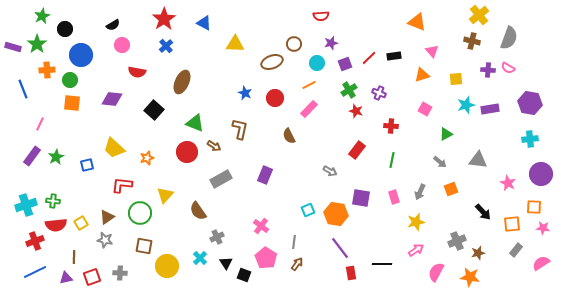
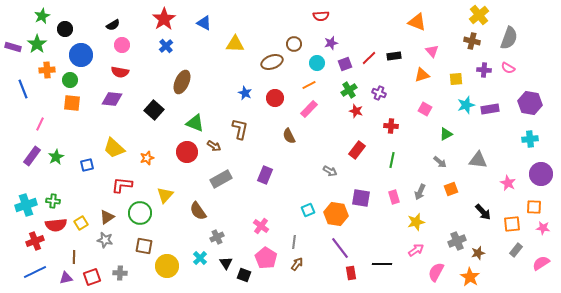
purple cross at (488, 70): moved 4 px left
red semicircle at (137, 72): moved 17 px left
orange star at (470, 277): rotated 24 degrees clockwise
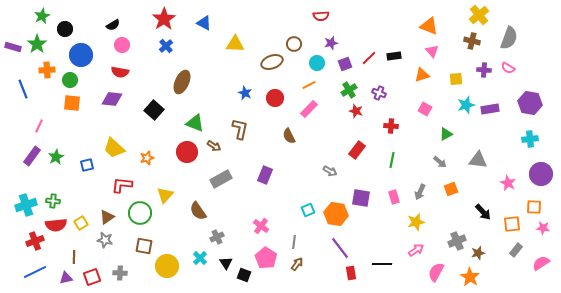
orange triangle at (417, 22): moved 12 px right, 4 px down
pink line at (40, 124): moved 1 px left, 2 px down
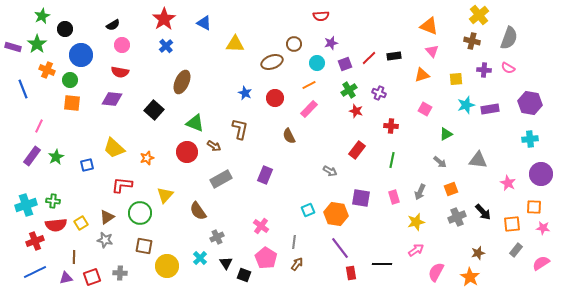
orange cross at (47, 70): rotated 28 degrees clockwise
gray cross at (457, 241): moved 24 px up
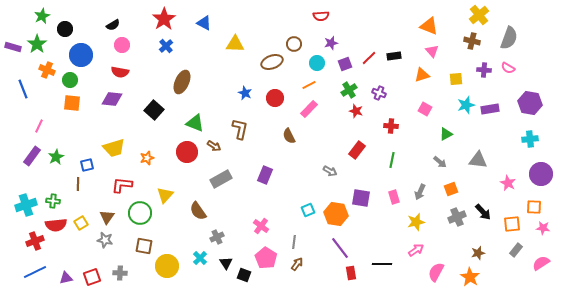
yellow trapezoid at (114, 148): rotated 60 degrees counterclockwise
brown triangle at (107, 217): rotated 21 degrees counterclockwise
brown line at (74, 257): moved 4 px right, 73 px up
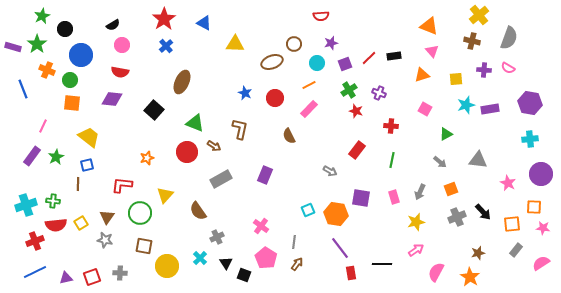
pink line at (39, 126): moved 4 px right
yellow trapezoid at (114, 148): moved 25 px left, 11 px up; rotated 125 degrees counterclockwise
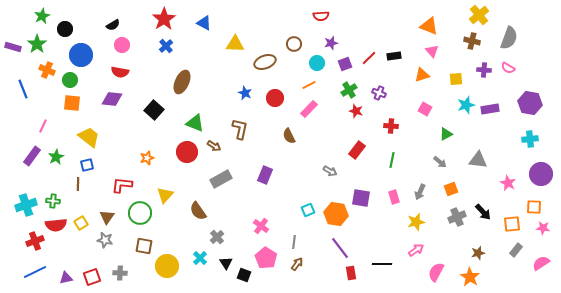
brown ellipse at (272, 62): moved 7 px left
gray cross at (217, 237): rotated 16 degrees counterclockwise
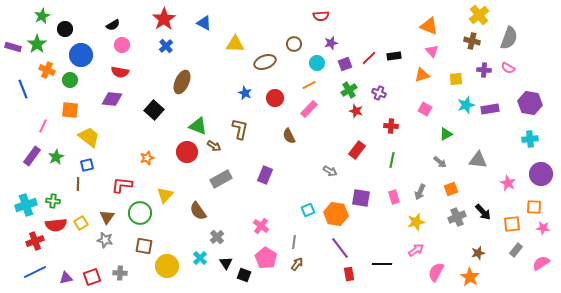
orange square at (72, 103): moved 2 px left, 7 px down
green triangle at (195, 123): moved 3 px right, 3 px down
red rectangle at (351, 273): moved 2 px left, 1 px down
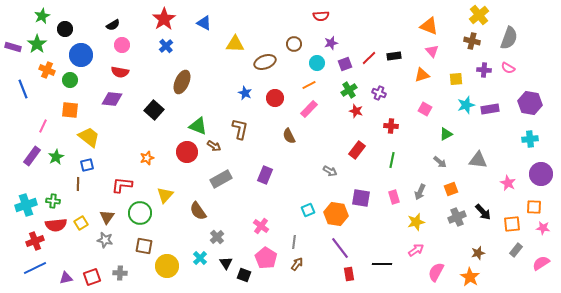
blue line at (35, 272): moved 4 px up
